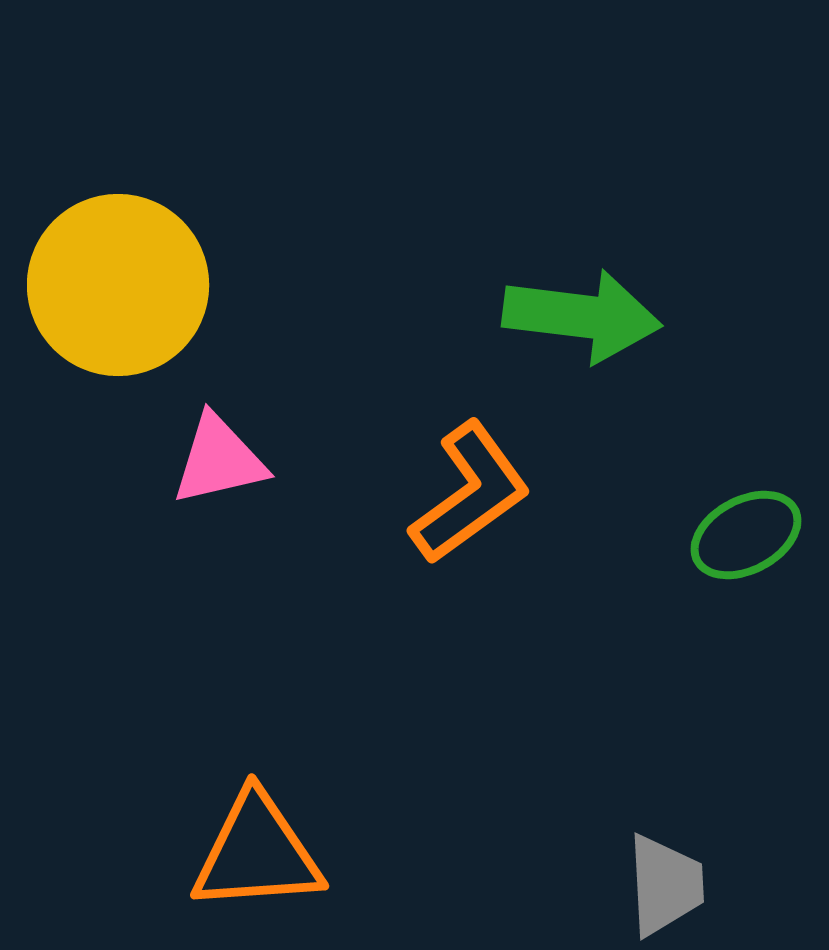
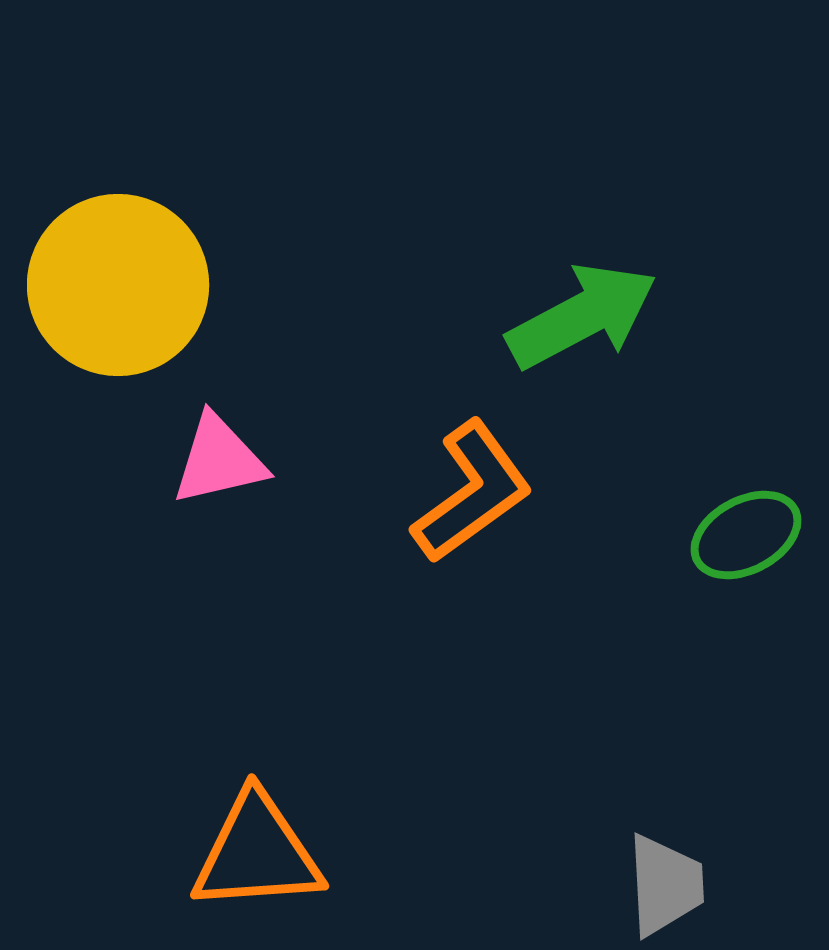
green arrow: rotated 35 degrees counterclockwise
orange L-shape: moved 2 px right, 1 px up
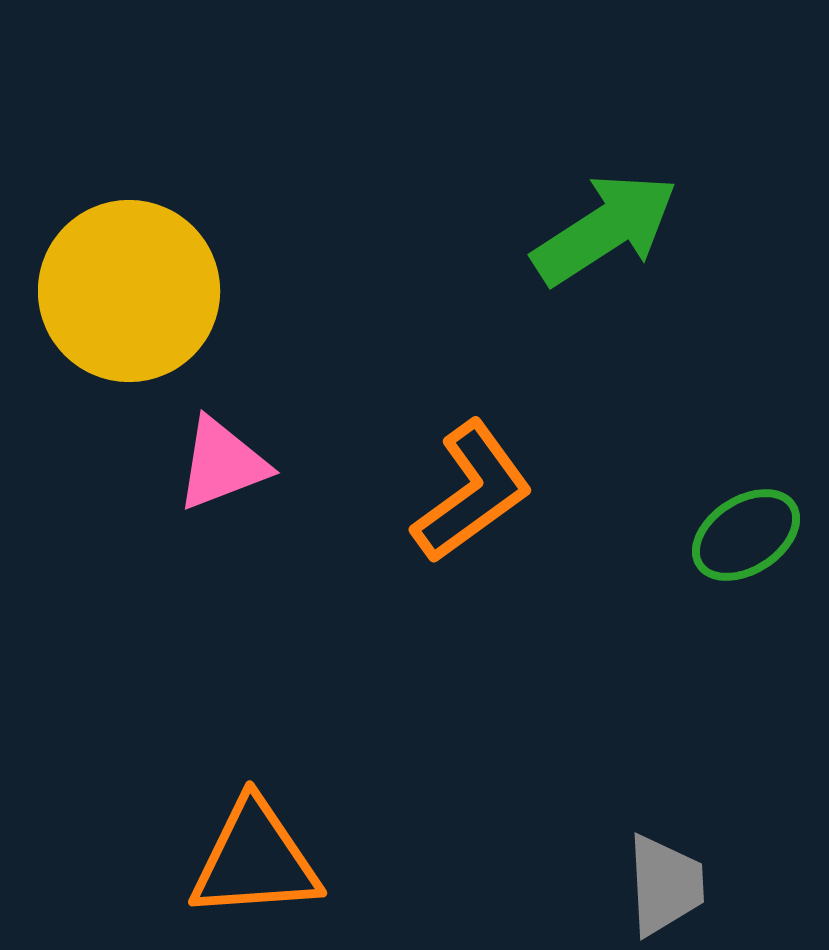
yellow circle: moved 11 px right, 6 px down
green arrow: moved 23 px right, 87 px up; rotated 5 degrees counterclockwise
pink triangle: moved 3 px right, 4 px down; rotated 8 degrees counterclockwise
green ellipse: rotated 5 degrees counterclockwise
orange triangle: moved 2 px left, 7 px down
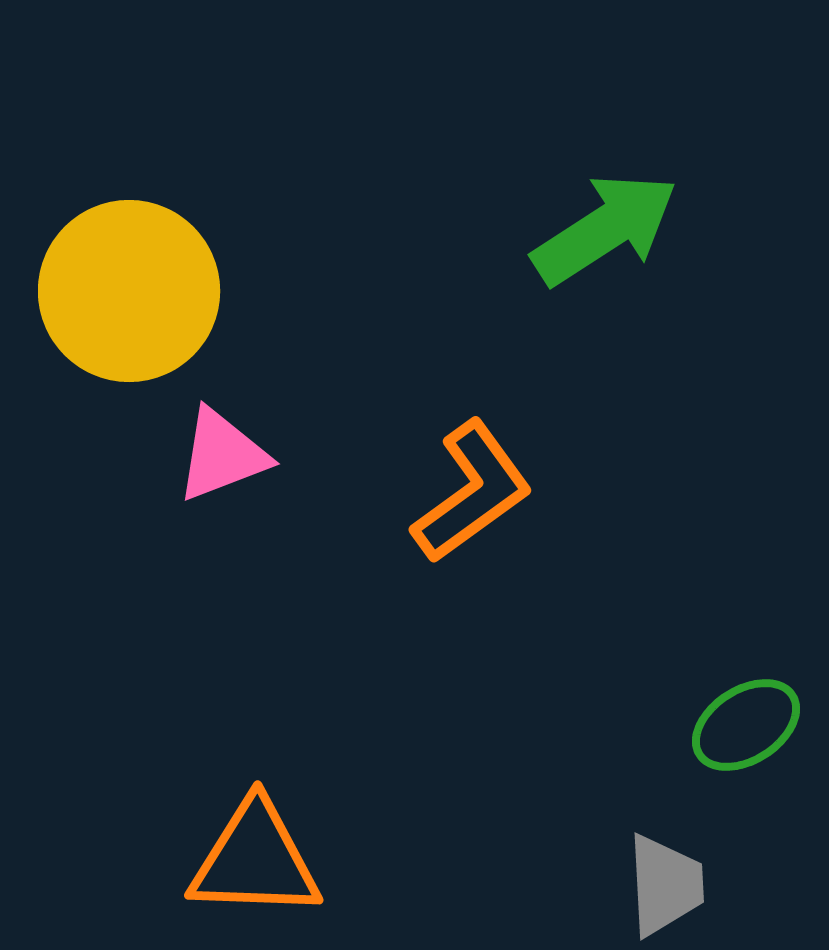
pink triangle: moved 9 px up
green ellipse: moved 190 px down
orange triangle: rotated 6 degrees clockwise
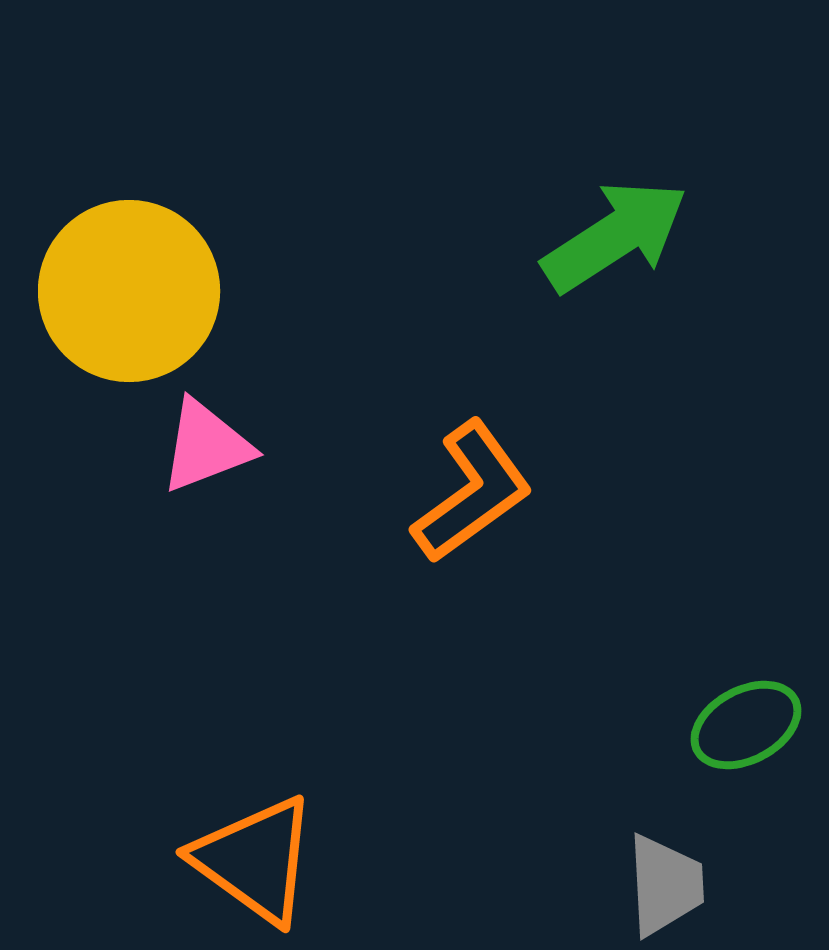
green arrow: moved 10 px right, 7 px down
pink triangle: moved 16 px left, 9 px up
green ellipse: rotated 5 degrees clockwise
orange triangle: rotated 34 degrees clockwise
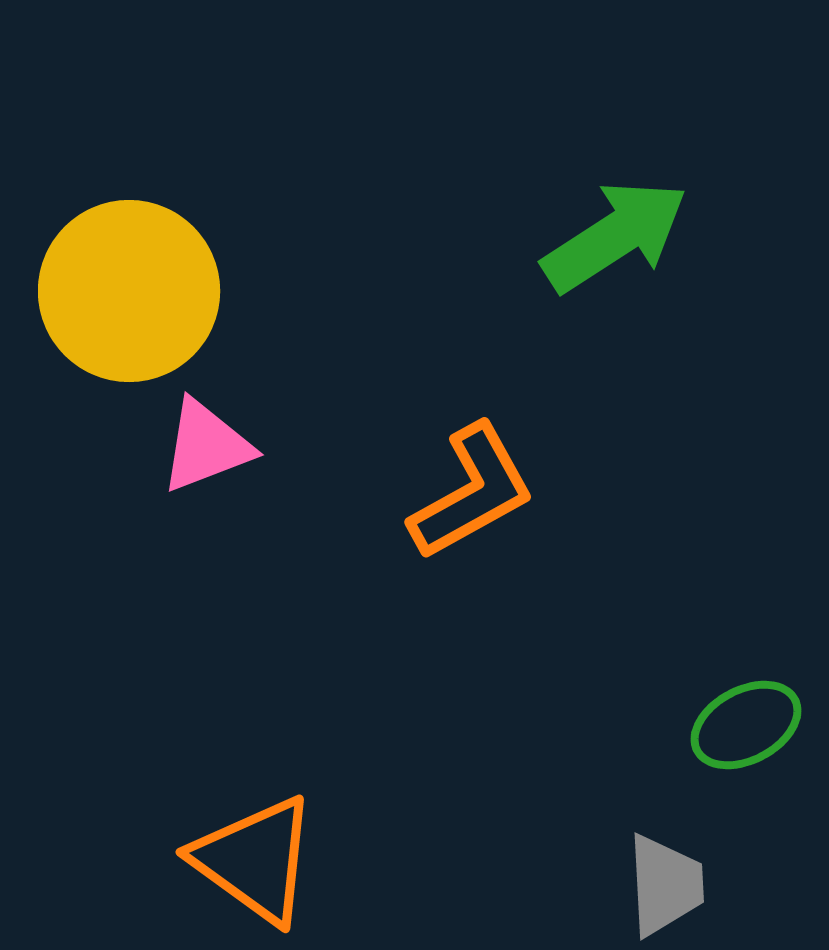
orange L-shape: rotated 7 degrees clockwise
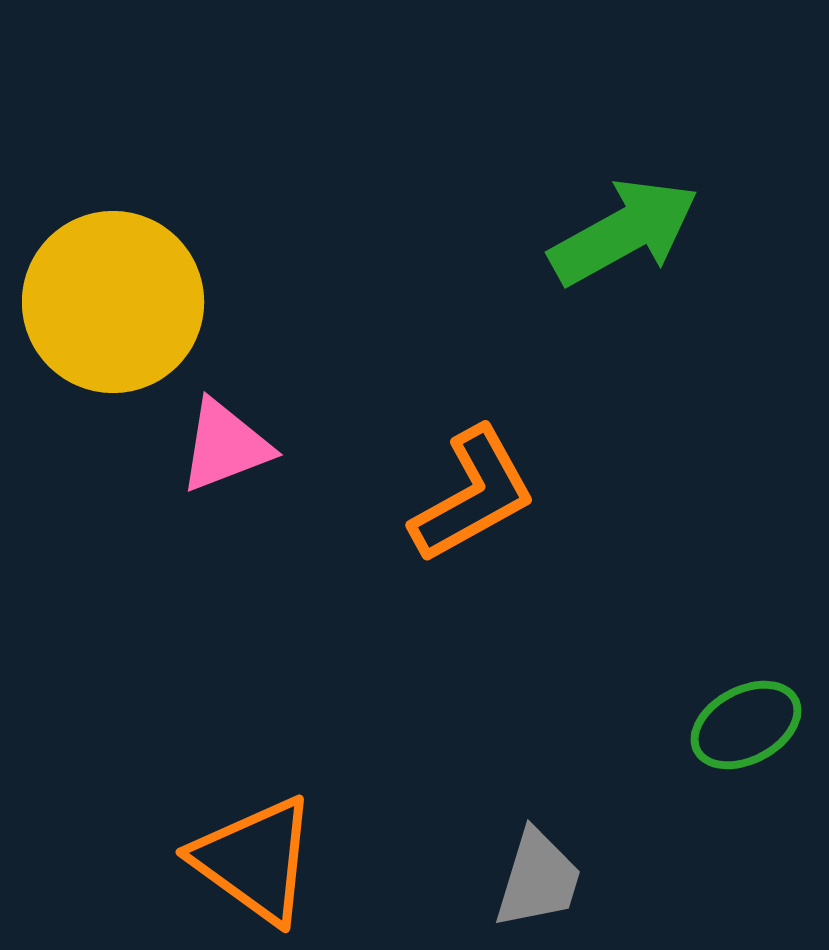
green arrow: moved 9 px right, 4 px up; rotated 4 degrees clockwise
yellow circle: moved 16 px left, 11 px down
pink triangle: moved 19 px right
orange L-shape: moved 1 px right, 3 px down
gray trapezoid: moved 127 px left, 6 px up; rotated 20 degrees clockwise
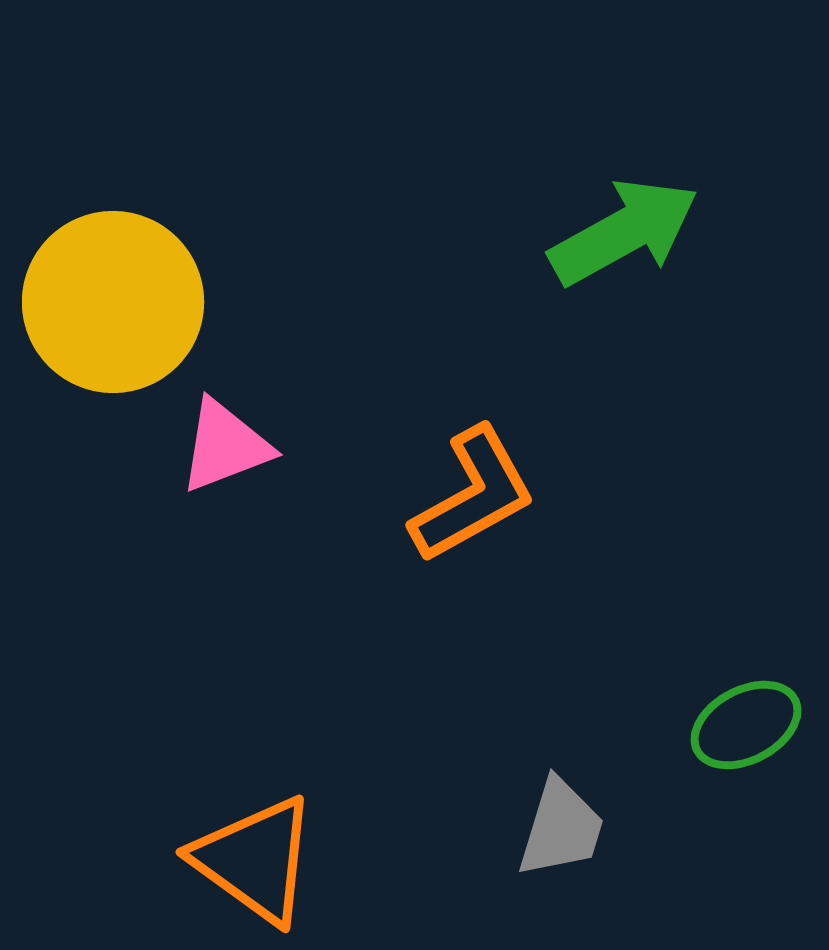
gray trapezoid: moved 23 px right, 51 px up
